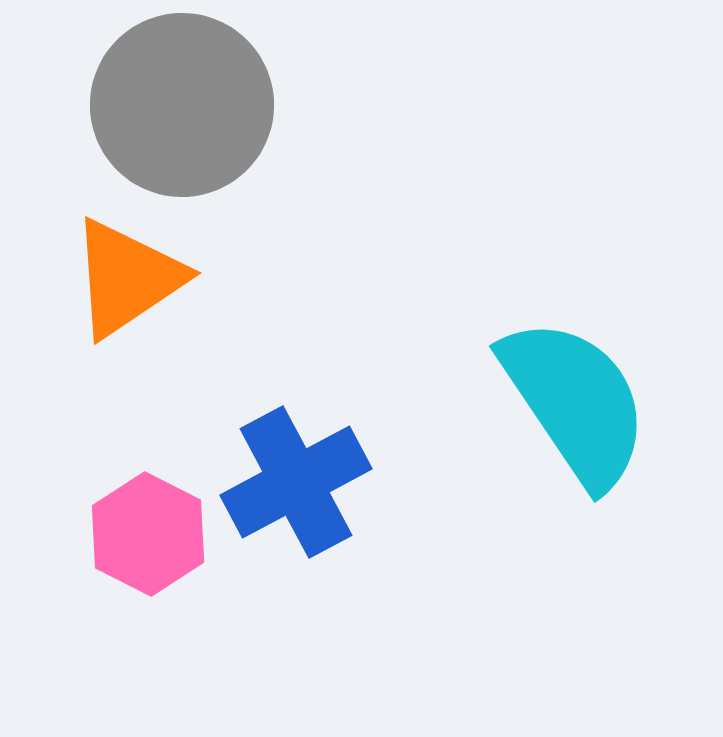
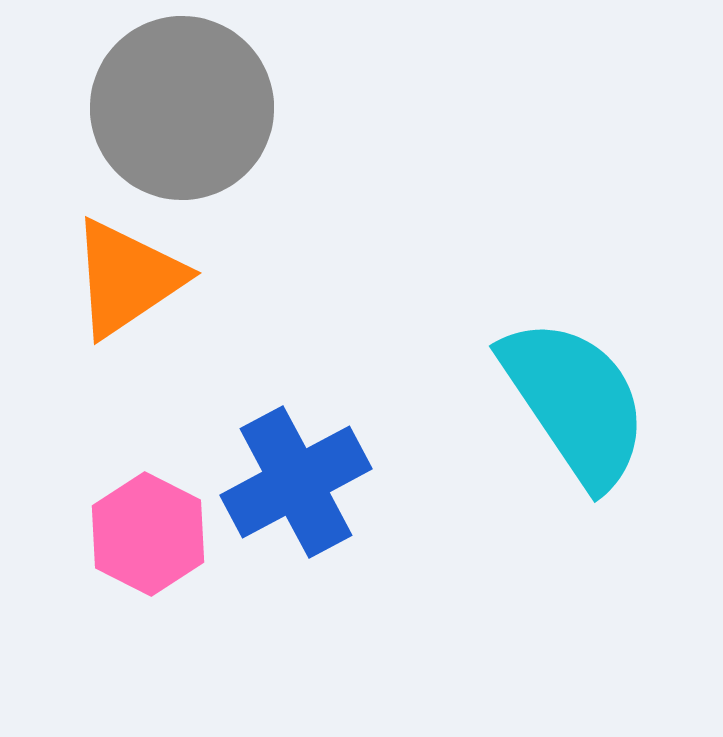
gray circle: moved 3 px down
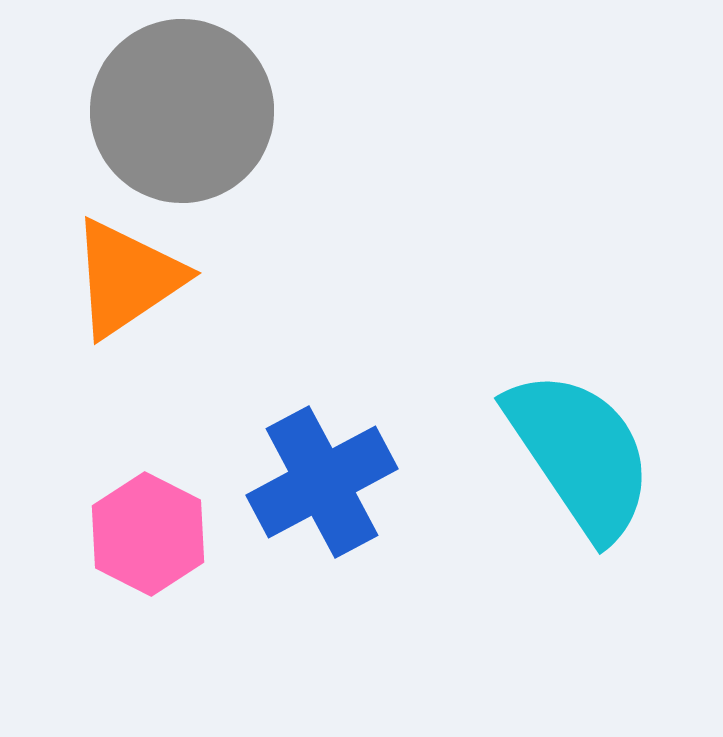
gray circle: moved 3 px down
cyan semicircle: moved 5 px right, 52 px down
blue cross: moved 26 px right
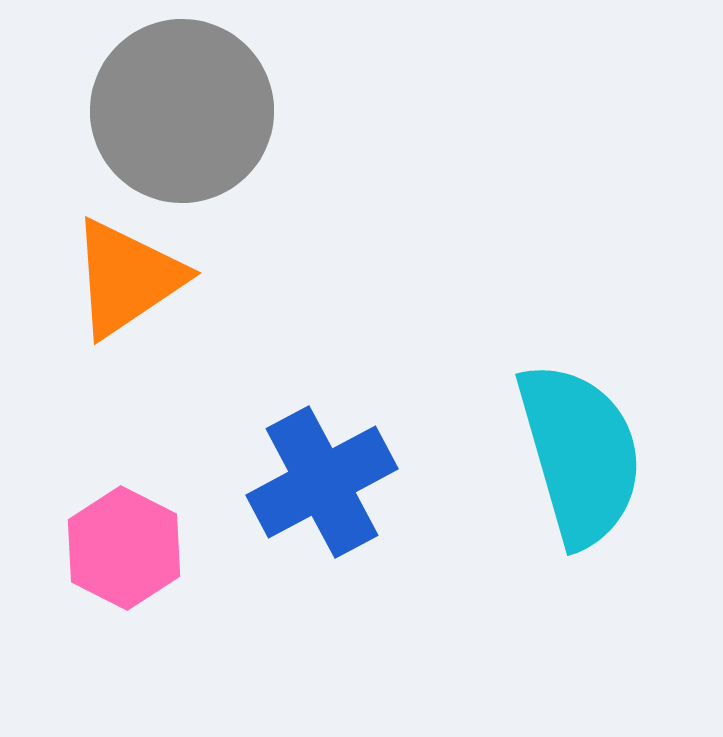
cyan semicircle: rotated 18 degrees clockwise
pink hexagon: moved 24 px left, 14 px down
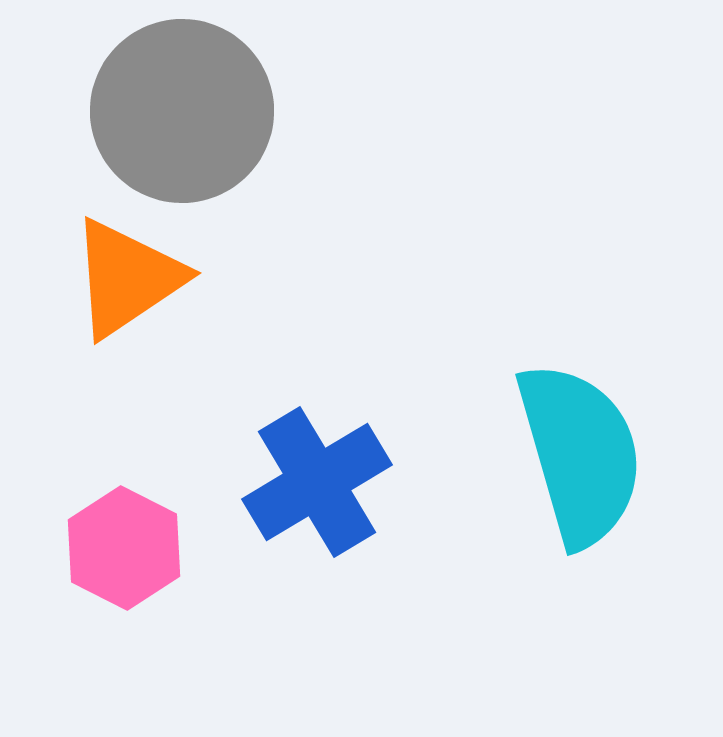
blue cross: moved 5 px left; rotated 3 degrees counterclockwise
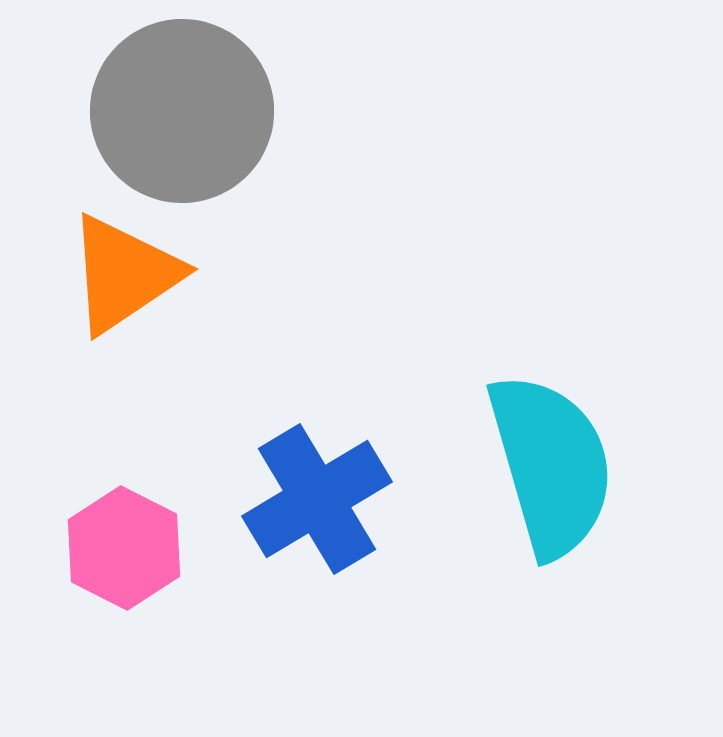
orange triangle: moved 3 px left, 4 px up
cyan semicircle: moved 29 px left, 11 px down
blue cross: moved 17 px down
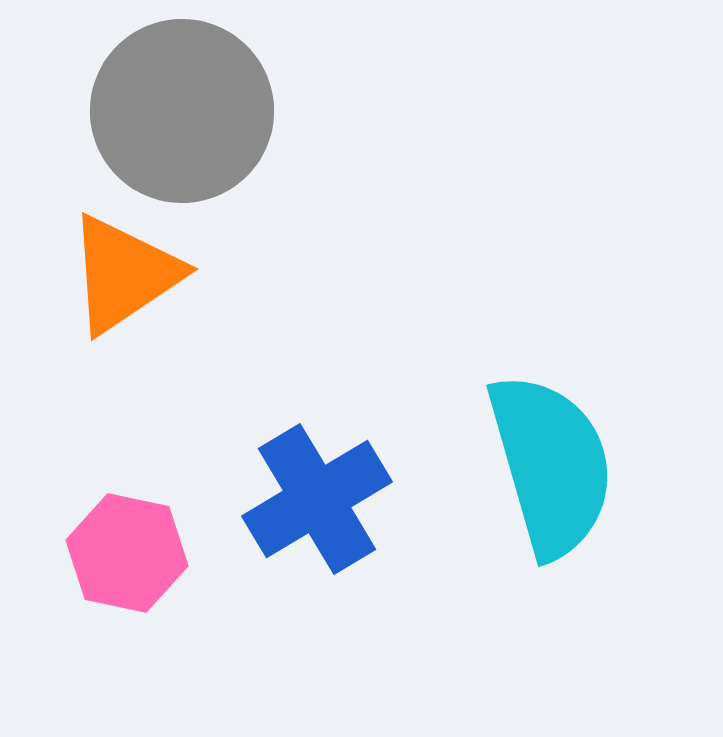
pink hexagon: moved 3 px right, 5 px down; rotated 15 degrees counterclockwise
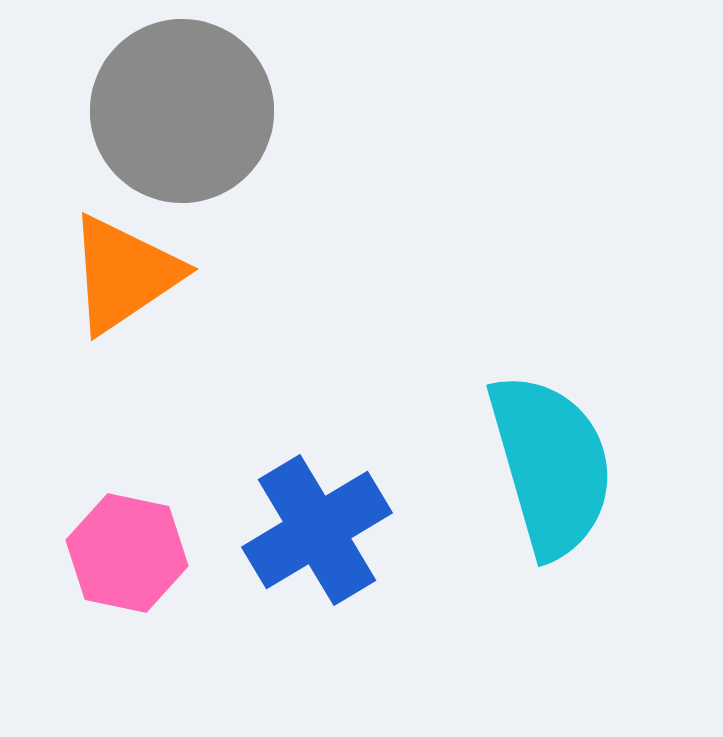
blue cross: moved 31 px down
